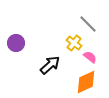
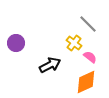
black arrow: rotated 15 degrees clockwise
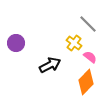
orange diamond: rotated 20 degrees counterclockwise
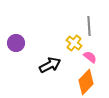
gray line: moved 1 px right, 2 px down; rotated 42 degrees clockwise
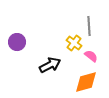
purple circle: moved 1 px right, 1 px up
pink semicircle: moved 1 px right, 1 px up
orange diamond: rotated 30 degrees clockwise
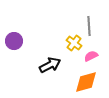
purple circle: moved 3 px left, 1 px up
pink semicircle: rotated 64 degrees counterclockwise
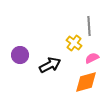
purple circle: moved 6 px right, 14 px down
pink semicircle: moved 1 px right, 2 px down
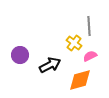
pink semicircle: moved 2 px left, 2 px up
orange diamond: moved 6 px left, 2 px up
